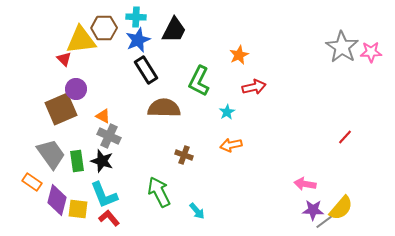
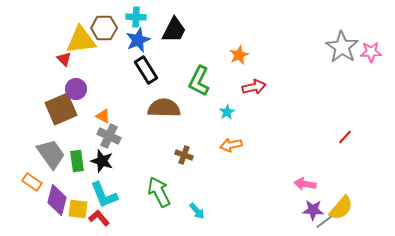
red L-shape: moved 10 px left
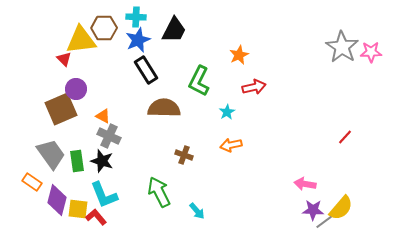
red L-shape: moved 3 px left, 1 px up
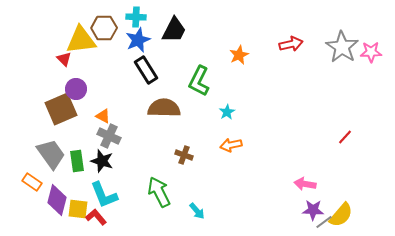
red arrow: moved 37 px right, 43 px up
yellow semicircle: moved 7 px down
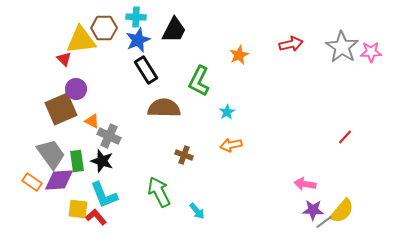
orange triangle: moved 11 px left, 5 px down
purple diamond: moved 2 px right, 20 px up; rotated 72 degrees clockwise
yellow semicircle: moved 1 px right, 4 px up
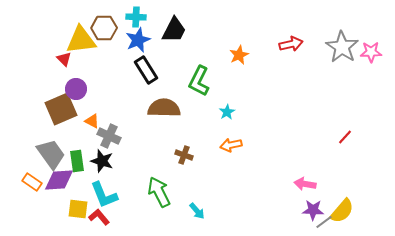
red L-shape: moved 3 px right
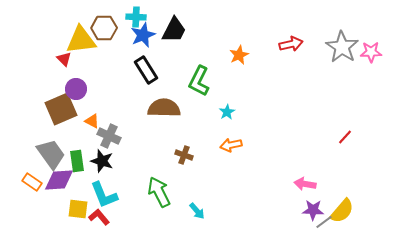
blue star: moved 5 px right, 5 px up
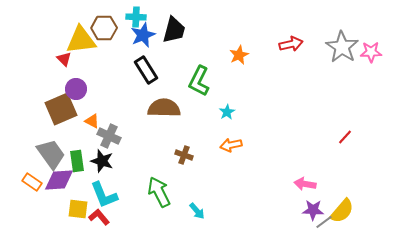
black trapezoid: rotated 12 degrees counterclockwise
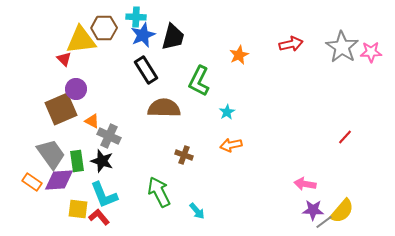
black trapezoid: moved 1 px left, 7 px down
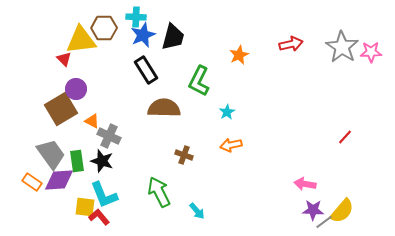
brown square: rotated 8 degrees counterclockwise
yellow square: moved 7 px right, 2 px up
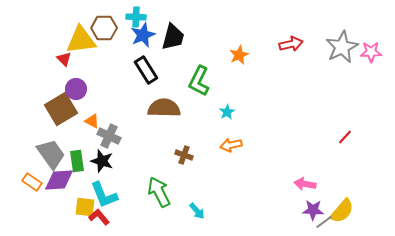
gray star: rotated 12 degrees clockwise
